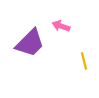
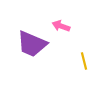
purple trapezoid: moved 2 px right, 1 px down; rotated 68 degrees clockwise
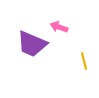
pink arrow: moved 2 px left, 1 px down
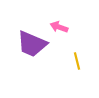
yellow line: moved 7 px left
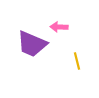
pink arrow: rotated 18 degrees counterclockwise
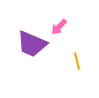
pink arrow: rotated 48 degrees counterclockwise
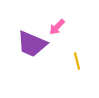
pink arrow: moved 2 px left
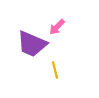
yellow line: moved 22 px left, 9 px down
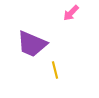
pink arrow: moved 14 px right, 14 px up
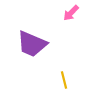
yellow line: moved 9 px right, 10 px down
